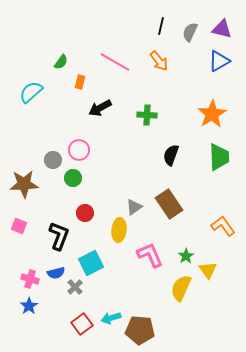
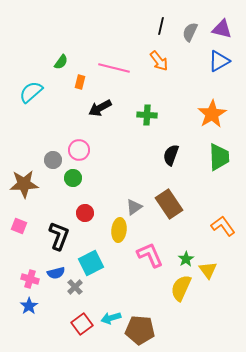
pink line: moved 1 px left, 6 px down; rotated 16 degrees counterclockwise
green star: moved 3 px down
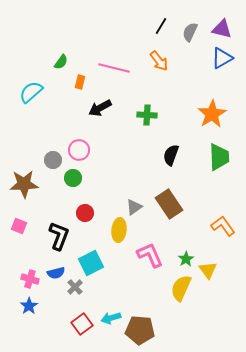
black line: rotated 18 degrees clockwise
blue triangle: moved 3 px right, 3 px up
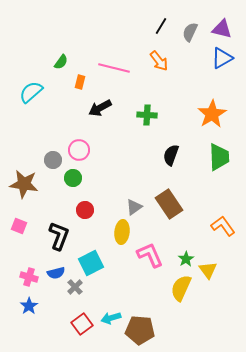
brown star: rotated 12 degrees clockwise
red circle: moved 3 px up
yellow ellipse: moved 3 px right, 2 px down
pink cross: moved 1 px left, 2 px up
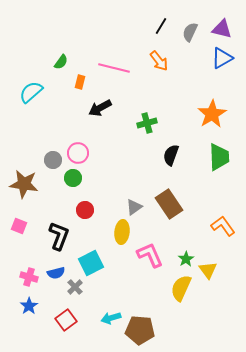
green cross: moved 8 px down; rotated 18 degrees counterclockwise
pink circle: moved 1 px left, 3 px down
red square: moved 16 px left, 4 px up
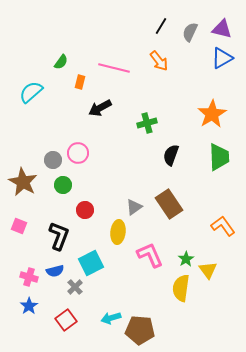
green circle: moved 10 px left, 7 px down
brown star: moved 1 px left, 2 px up; rotated 20 degrees clockwise
yellow ellipse: moved 4 px left
blue semicircle: moved 1 px left, 2 px up
yellow semicircle: rotated 16 degrees counterclockwise
